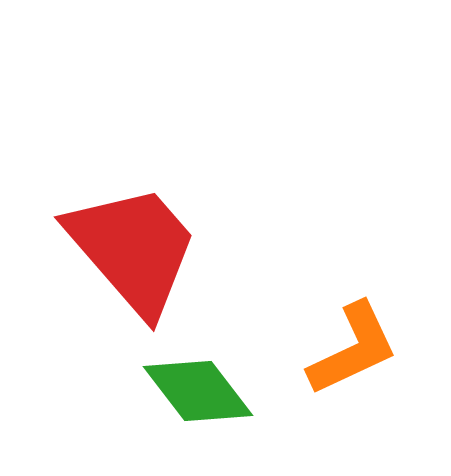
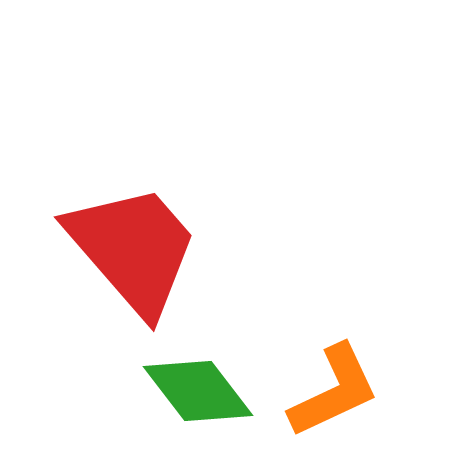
orange L-shape: moved 19 px left, 42 px down
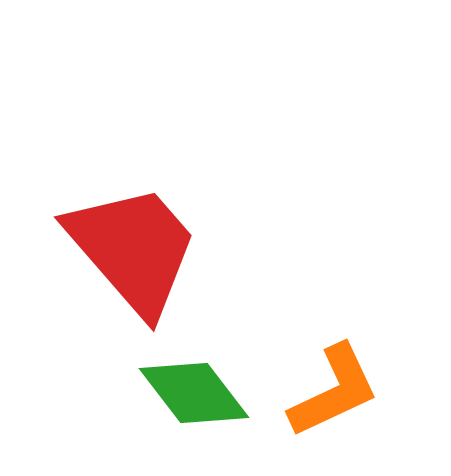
green diamond: moved 4 px left, 2 px down
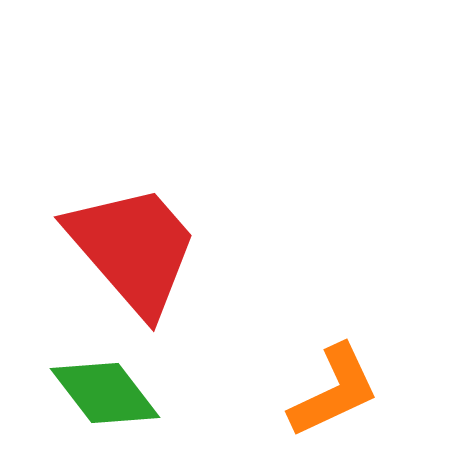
green diamond: moved 89 px left
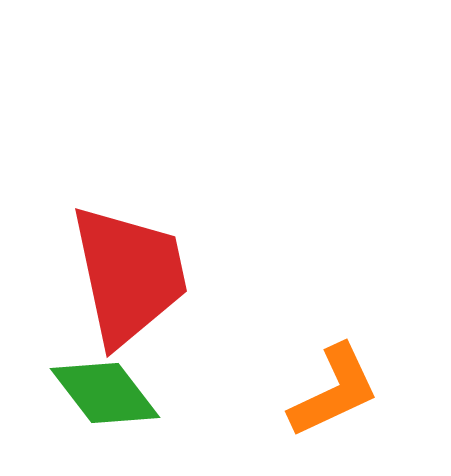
red trapezoid: moved 4 px left, 26 px down; rotated 29 degrees clockwise
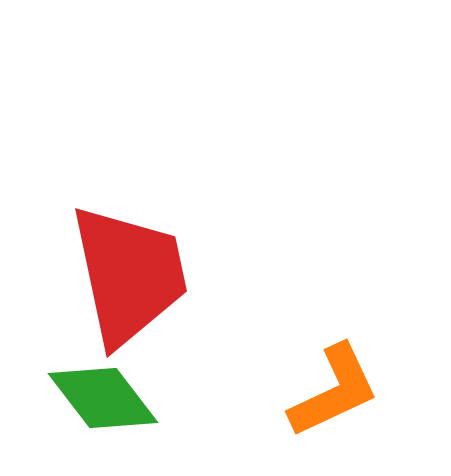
green diamond: moved 2 px left, 5 px down
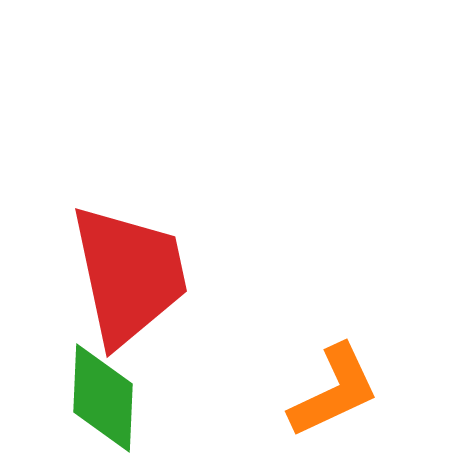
green diamond: rotated 40 degrees clockwise
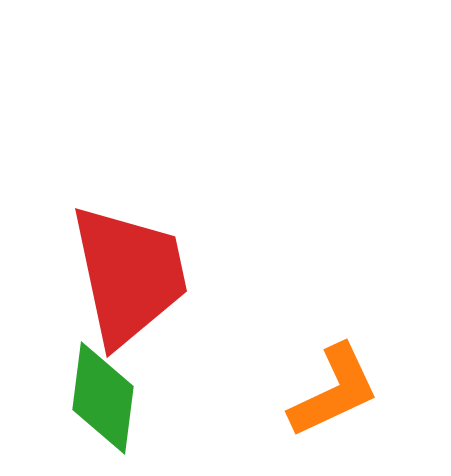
green diamond: rotated 5 degrees clockwise
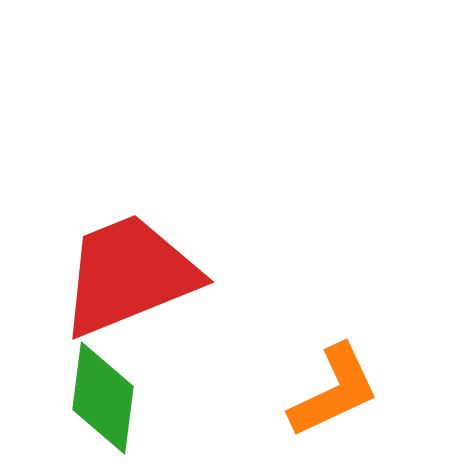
red trapezoid: rotated 100 degrees counterclockwise
